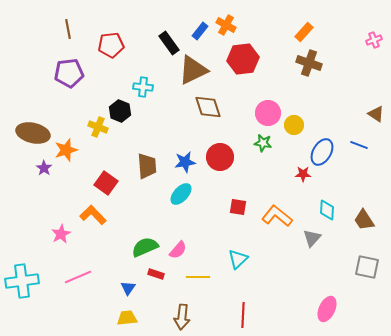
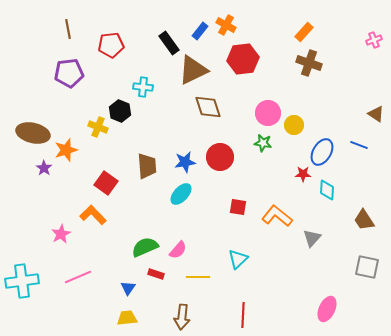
cyan diamond at (327, 210): moved 20 px up
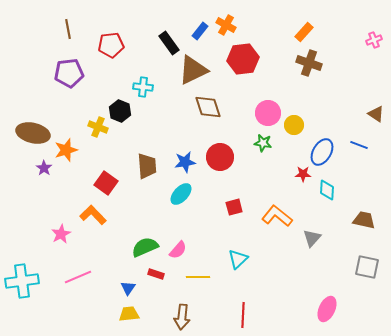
red square at (238, 207): moved 4 px left; rotated 24 degrees counterclockwise
brown trapezoid at (364, 220): rotated 135 degrees clockwise
yellow trapezoid at (127, 318): moved 2 px right, 4 px up
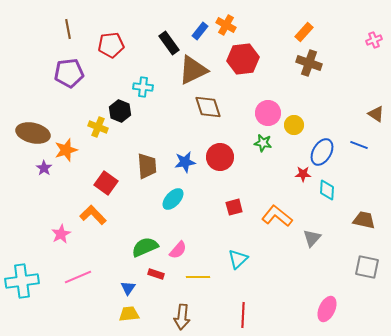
cyan ellipse at (181, 194): moved 8 px left, 5 px down
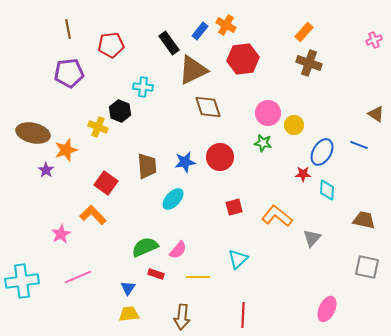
purple star at (44, 168): moved 2 px right, 2 px down
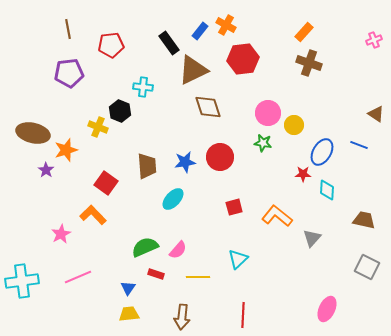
gray square at (367, 267): rotated 15 degrees clockwise
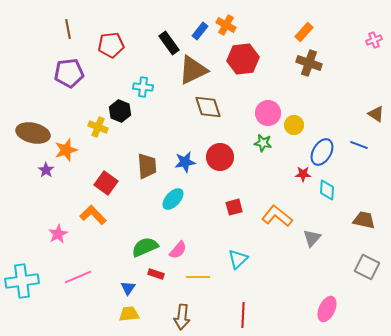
pink star at (61, 234): moved 3 px left
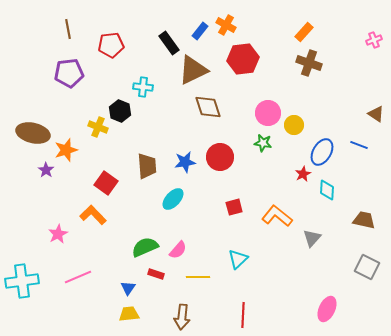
red star at (303, 174): rotated 28 degrees counterclockwise
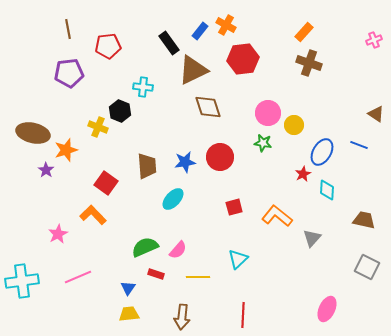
red pentagon at (111, 45): moved 3 px left, 1 px down
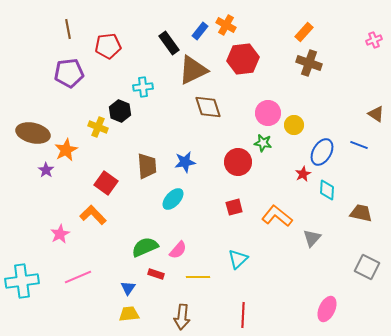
cyan cross at (143, 87): rotated 12 degrees counterclockwise
orange star at (66, 150): rotated 10 degrees counterclockwise
red circle at (220, 157): moved 18 px right, 5 px down
brown trapezoid at (364, 220): moved 3 px left, 7 px up
pink star at (58, 234): moved 2 px right
